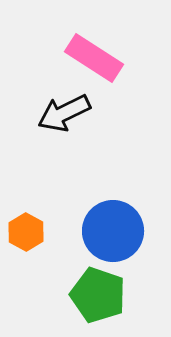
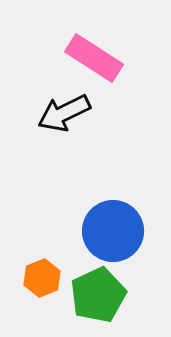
orange hexagon: moved 16 px right, 46 px down; rotated 9 degrees clockwise
green pentagon: rotated 28 degrees clockwise
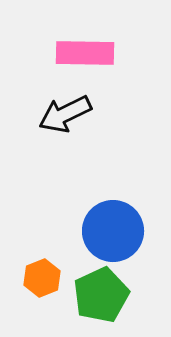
pink rectangle: moved 9 px left, 5 px up; rotated 32 degrees counterclockwise
black arrow: moved 1 px right, 1 px down
green pentagon: moved 3 px right
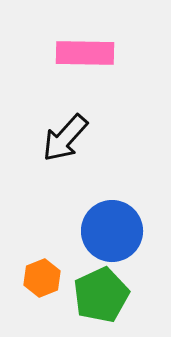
black arrow: moved 24 px down; rotated 22 degrees counterclockwise
blue circle: moved 1 px left
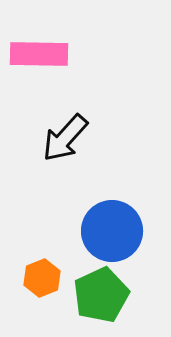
pink rectangle: moved 46 px left, 1 px down
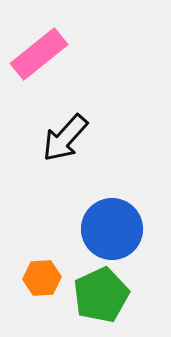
pink rectangle: rotated 40 degrees counterclockwise
blue circle: moved 2 px up
orange hexagon: rotated 18 degrees clockwise
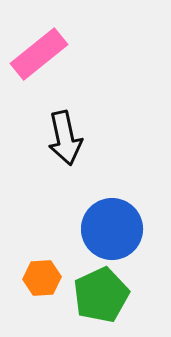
black arrow: rotated 54 degrees counterclockwise
